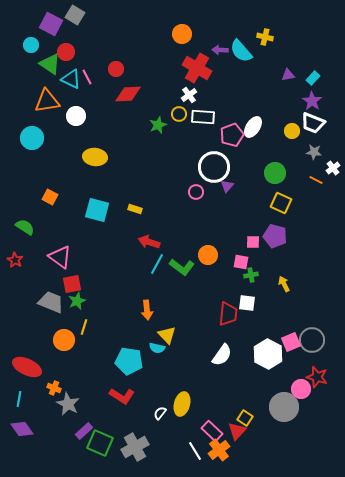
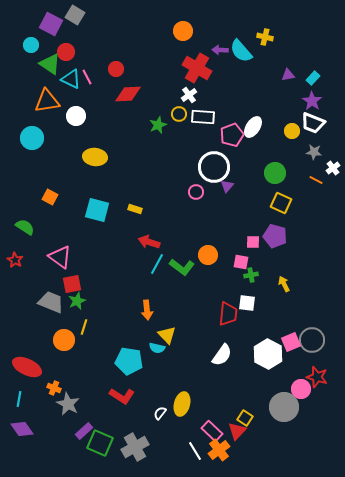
orange circle at (182, 34): moved 1 px right, 3 px up
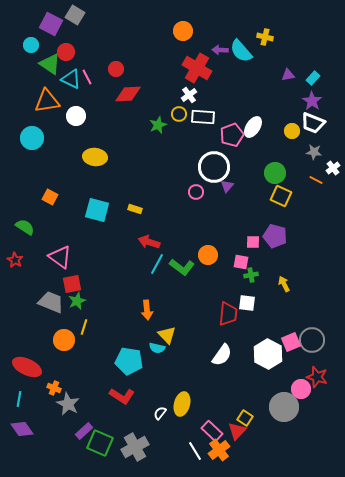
yellow square at (281, 203): moved 7 px up
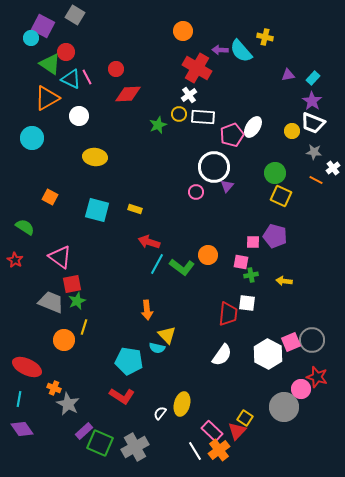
purple square at (51, 24): moved 8 px left, 2 px down
cyan circle at (31, 45): moved 7 px up
orange triangle at (47, 101): moved 3 px up; rotated 20 degrees counterclockwise
white circle at (76, 116): moved 3 px right
yellow arrow at (284, 284): moved 3 px up; rotated 56 degrees counterclockwise
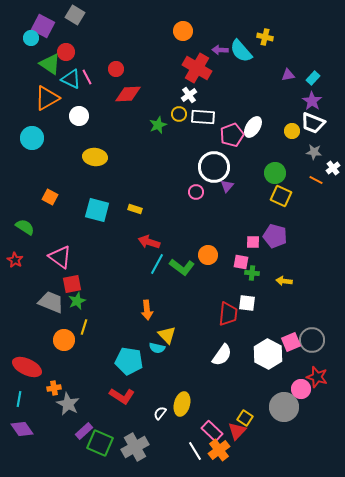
green cross at (251, 275): moved 1 px right, 2 px up; rotated 16 degrees clockwise
orange cross at (54, 388): rotated 32 degrees counterclockwise
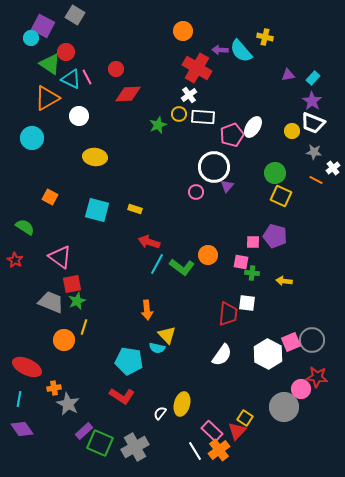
red star at (317, 377): rotated 10 degrees counterclockwise
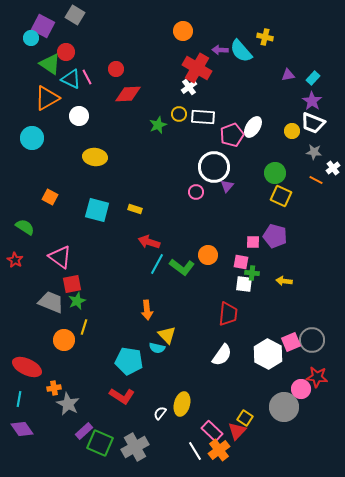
white cross at (189, 95): moved 8 px up
white square at (247, 303): moved 3 px left, 19 px up
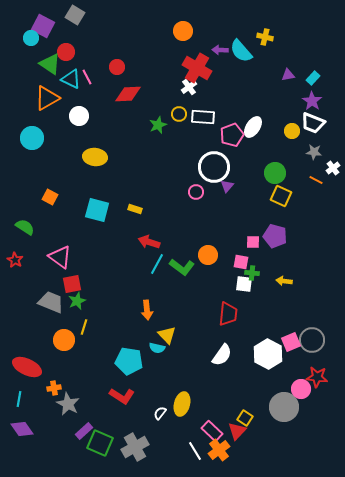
red circle at (116, 69): moved 1 px right, 2 px up
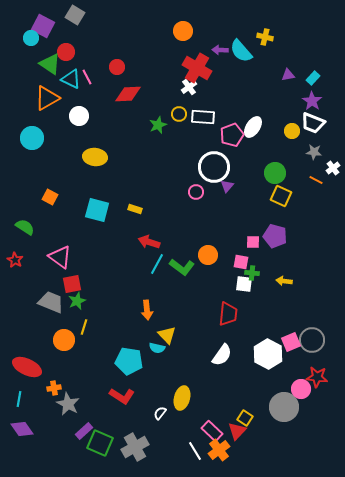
yellow ellipse at (182, 404): moved 6 px up
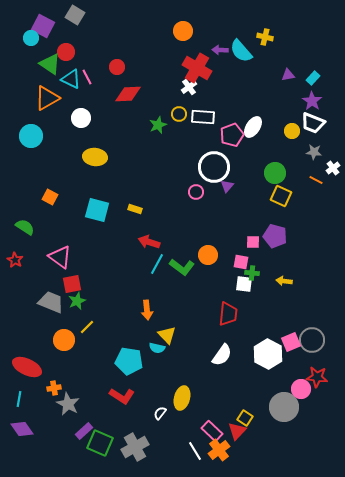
white circle at (79, 116): moved 2 px right, 2 px down
cyan circle at (32, 138): moved 1 px left, 2 px up
yellow line at (84, 327): moved 3 px right; rotated 28 degrees clockwise
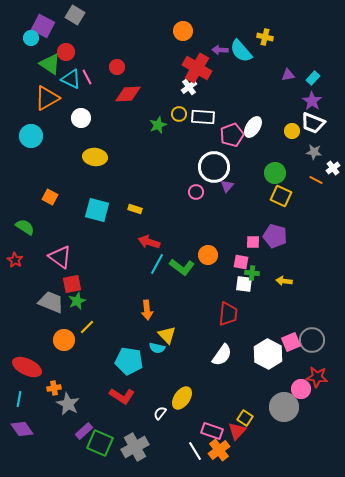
yellow ellipse at (182, 398): rotated 20 degrees clockwise
pink rectangle at (212, 431): rotated 25 degrees counterclockwise
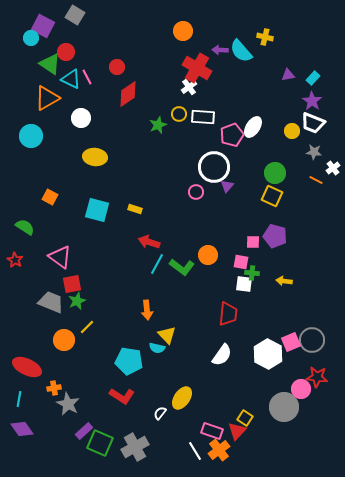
red diamond at (128, 94): rotated 32 degrees counterclockwise
yellow square at (281, 196): moved 9 px left
